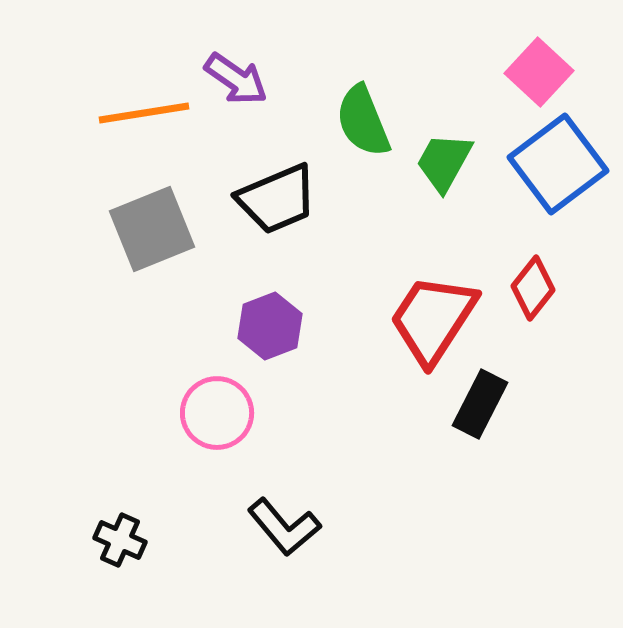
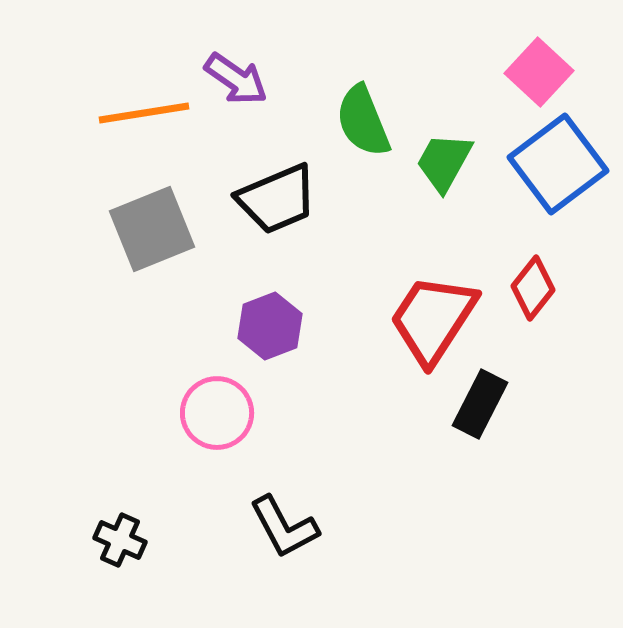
black L-shape: rotated 12 degrees clockwise
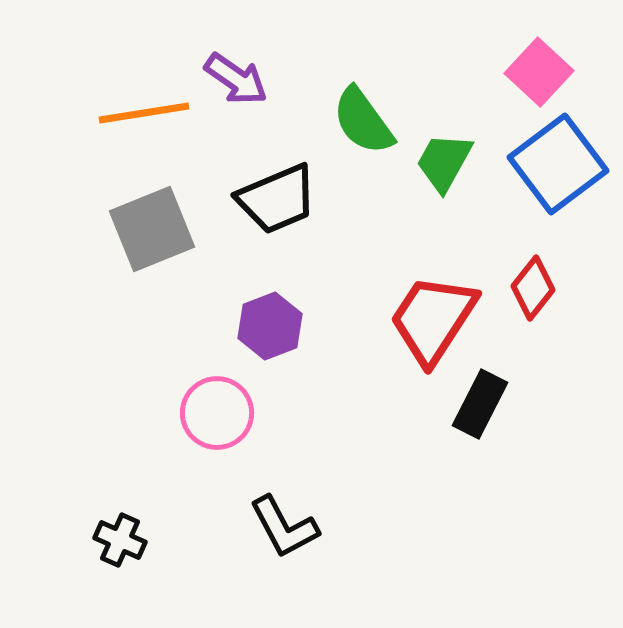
green semicircle: rotated 14 degrees counterclockwise
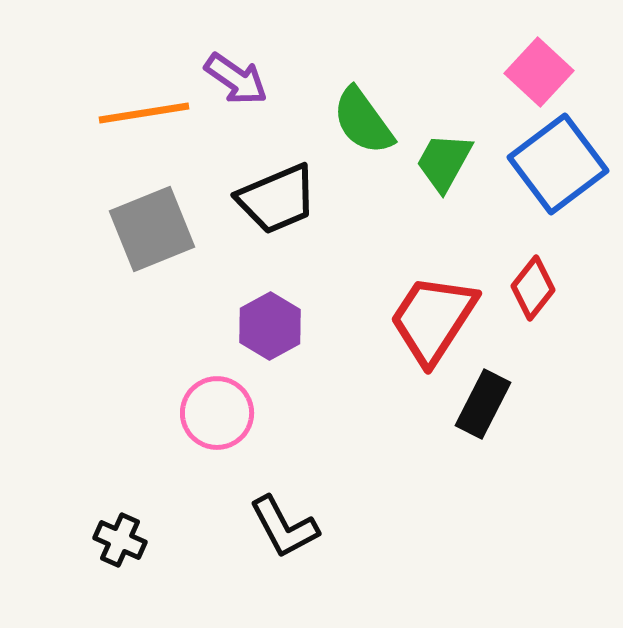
purple hexagon: rotated 8 degrees counterclockwise
black rectangle: moved 3 px right
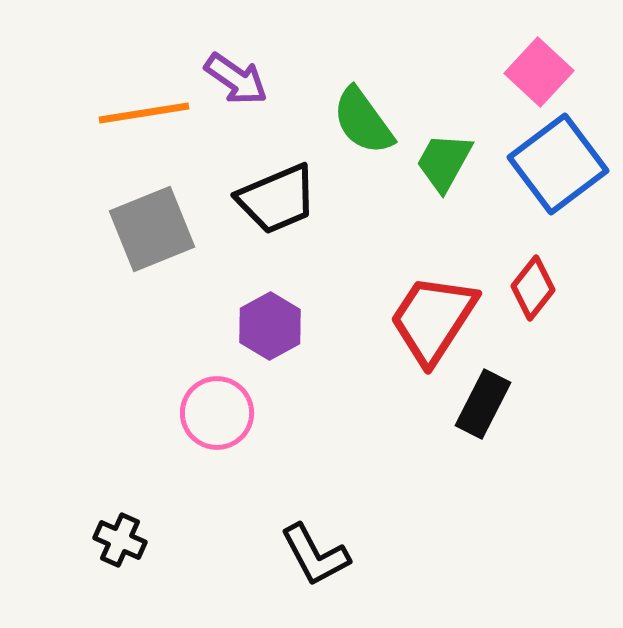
black L-shape: moved 31 px right, 28 px down
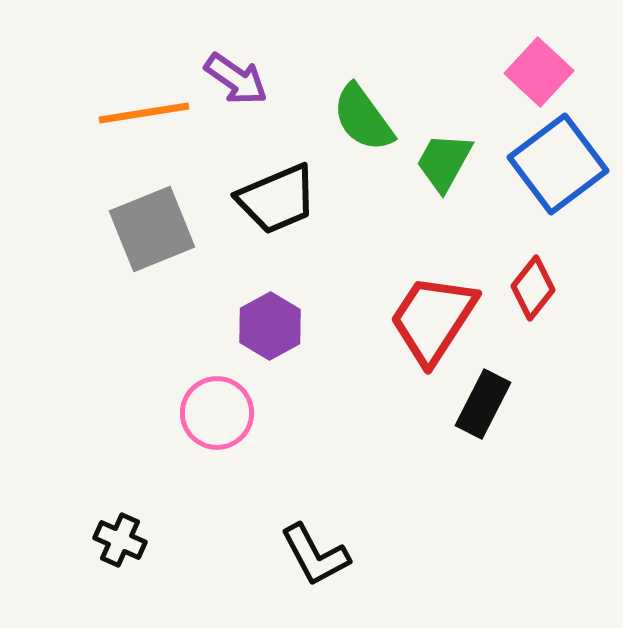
green semicircle: moved 3 px up
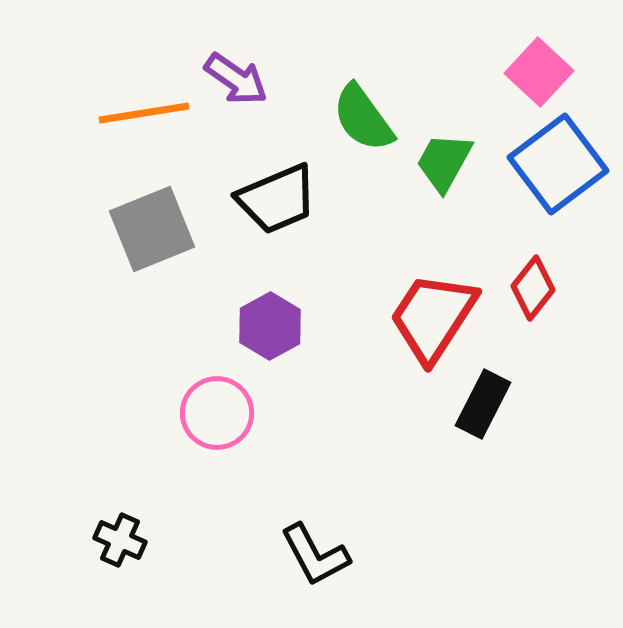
red trapezoid: moved 2 px up
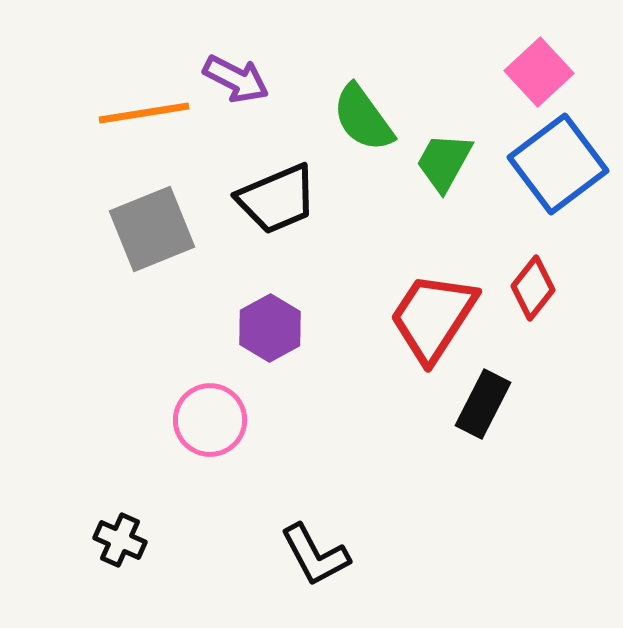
pink square: rotated 4 degrees clockwise
purple arrow: rotated 8 degrees counterclockwise
purple hexagon: moved 2 px down
pink circle: moved 7 px left, 7 px down
